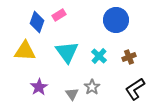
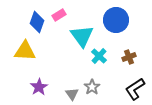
cyan triangle: moved 15 px right, 16 px up
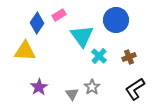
blue diamond: moved 1 px down; rotated 15 degrees clockwise
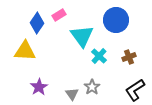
black L-shape: moved 1 px down
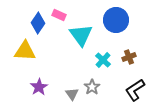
pink rectangle: rotated 56 degrees clockwise
blue diamond: moved 1 px right
cyan triangle: moved 1 px left, 1 px up
cyan cross: moved 4 px right, 4 px down
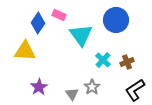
brown cross: moved 2 px left, 5 px down
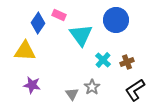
purple star: moved 7 px left, 2 px up; rotated 30 degrees counterclockwise
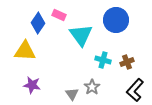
cyan cross: rotated 28 degrees counterclockwise
black L-shape: rotated 15 degrees counterclockwise
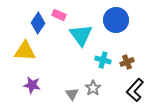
gray star: moved 1 px right, 1 px down
